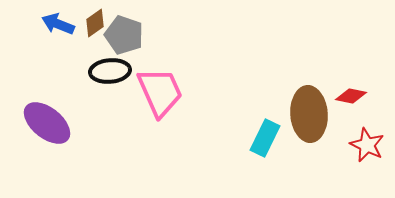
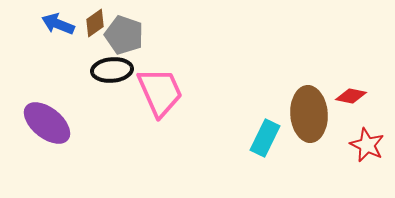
black ellipse: moved 2 px right, 1 px up
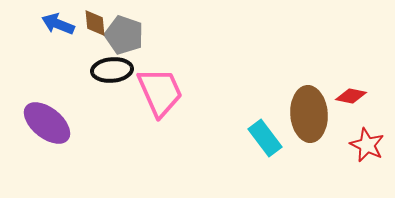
brown diamond: rotated 60 degrees counterclockwise
cyan rectangle: rotated 63 degrees counterclockwise
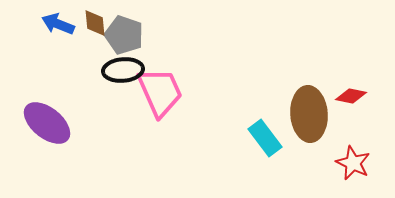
black ellipse: moved 11 px right
red star: moved 14 px left, 18 px down
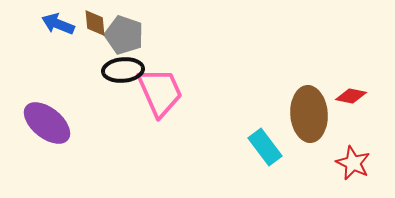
cyan rectangle: moved 9 px down
